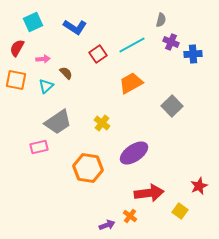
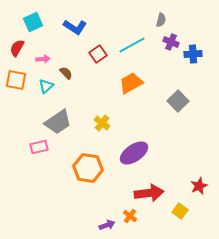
gray square: moved 6 px right, 5 px up
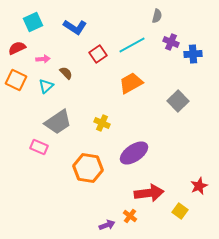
gray semicircle: moved 4 px left, 4 px up
red semicircle: rotated 36 degrees clockwise
orange square: rotated 15 degrees clockwise
yellow cross: rotated 14 degrees counterclockwise
pink rectangle: rotated 36 degrees clockwise
